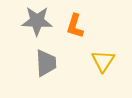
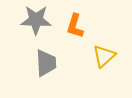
gray star: moved 1 px left, 1 px up
yellow triangle: moved 1 px right, 5 px up; rotated 15 degrees clockwise
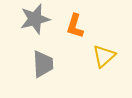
gray star: moved 1 px left, 1 px up; rotated 16 degrees counterclockwise
gray trapezoid: moved 3 px left, 1 px down
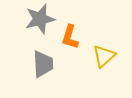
gray star: moved 5 px right
orange L-shape: moved 5 px left, 11 px down
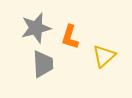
gray star: moved 4 px left, 9 px down
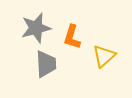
orange L-shape: moved 2 px right
gray trapezoid: moved 3 px right
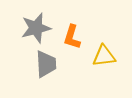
yellow triangle: rotated 35 degrees clockwise
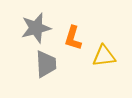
orange L-shape: moved 1 px right, 1 px down
